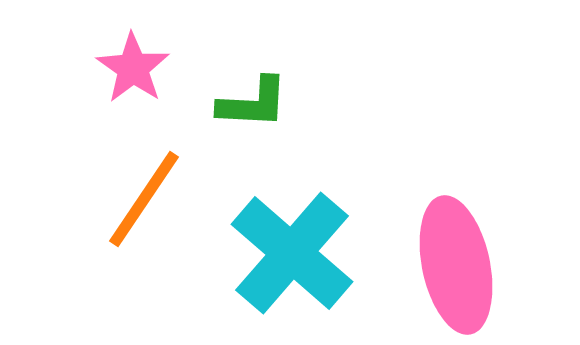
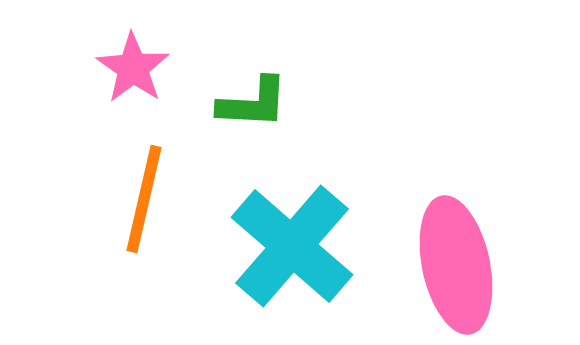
orange line: rotated 21 degrees counterclockwise
cyan cross: moved 7 px up
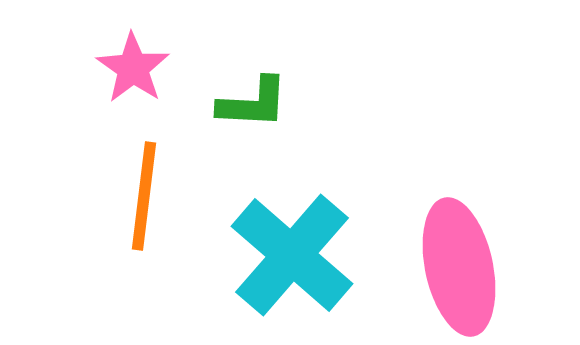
orange line: moved 3 px up; rotated 6 degrees counterclockwise
cyan cross: moved 9 px down
pink ellipse: moved 3 px right, 2 px down
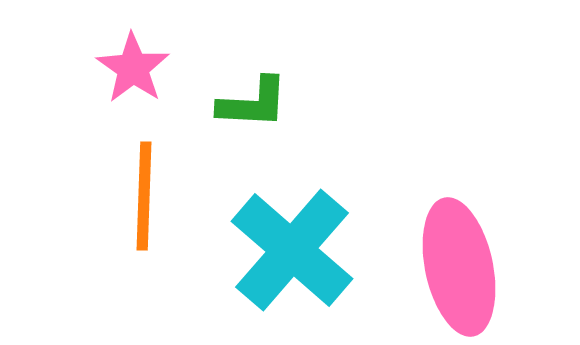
orange line: rotated 5 degrees counterclockwise
cyan cross: moved 5 px up
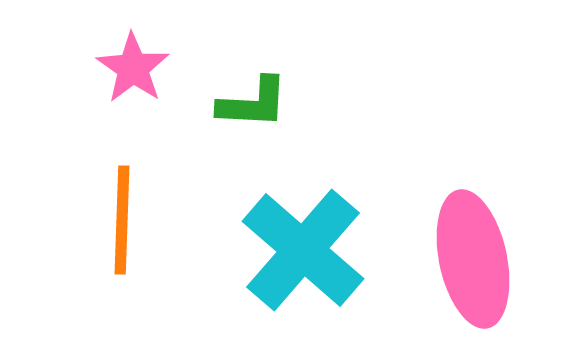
orange line: moved 22 px left, 24 px down
cyan cross: moved 11 px right
pink ellipse: moved 14 px right, 8 px up
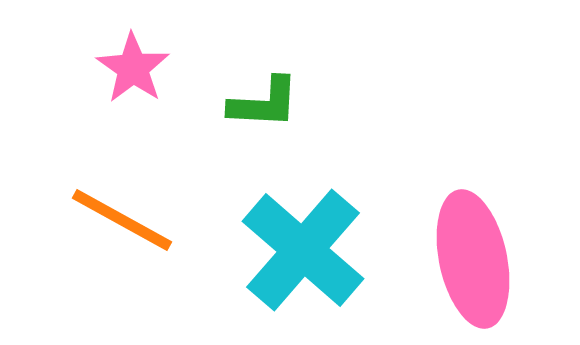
green L-shape: moved 11 px right
orange line: rotated 63 degrees counterclockwise
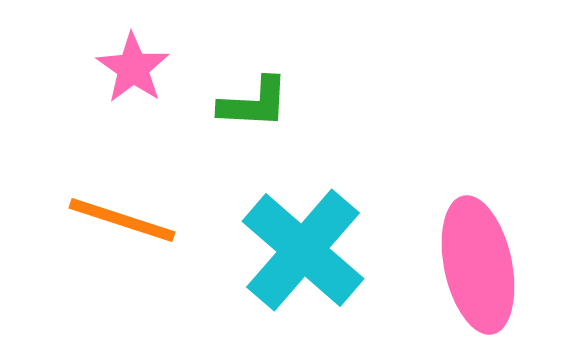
green L-shape: moved 10 px left
orange line: rotated 11 degrees counterclockwise
pink ellipse: moved 5 px right, 6 px down
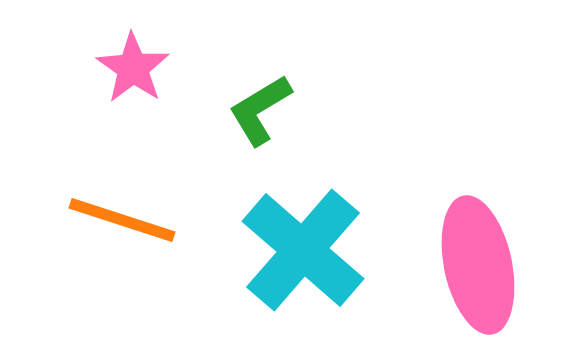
green L-shape: moved 6 px right, 7 px down; rotated 146 degrees clockwise
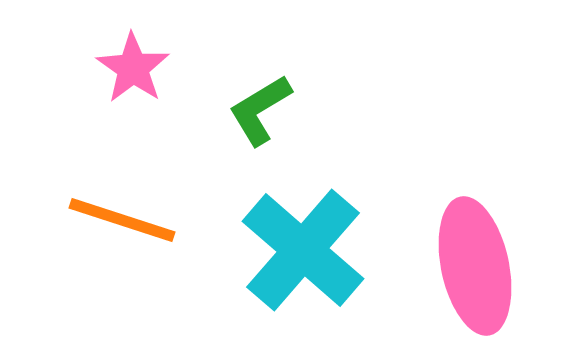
pink ellipse: moved 3 px left, 1 px down
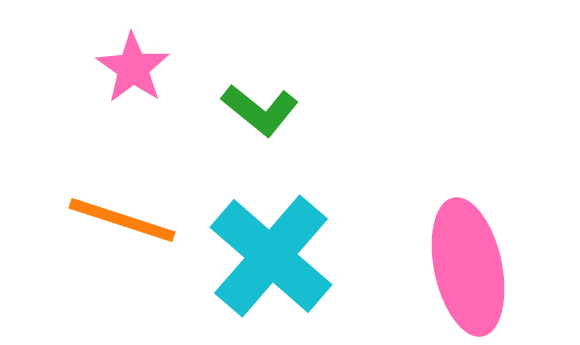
green L-shape: rotated 110 degrees counterclockwise
cyan cross: moved 32 px left, 6 px down
pink ellipse: moved 7 px left, 1 px down
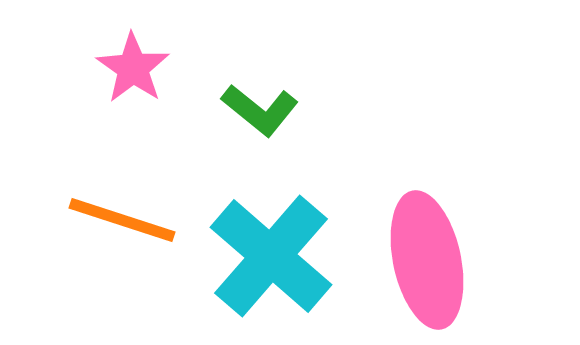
pink ellipse: moved 41 px left, 7 px up
